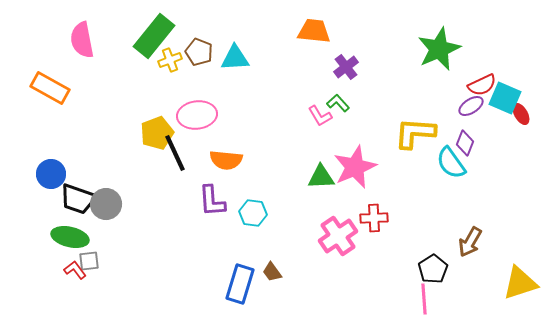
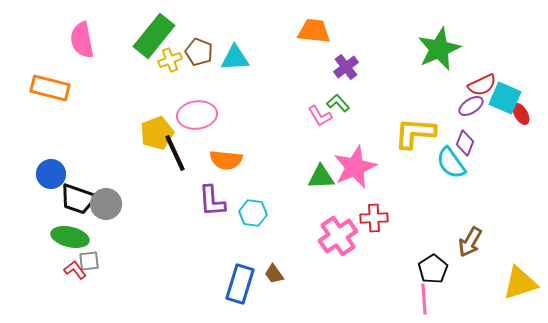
orange rectangle: rotated 15 degrees counterclockwise
brown trapezoid: moved 2 px right, 2 px down
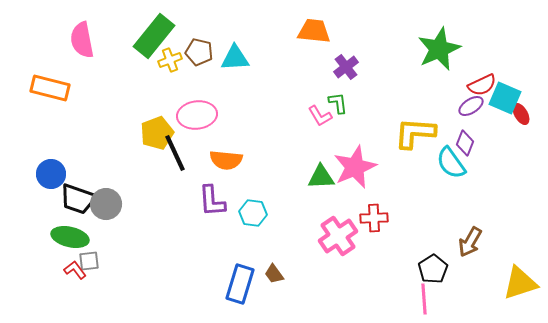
brown pentagon: rotated 8 degrees counterclockwise
green L-shape: rotated 35 degrees clockwise
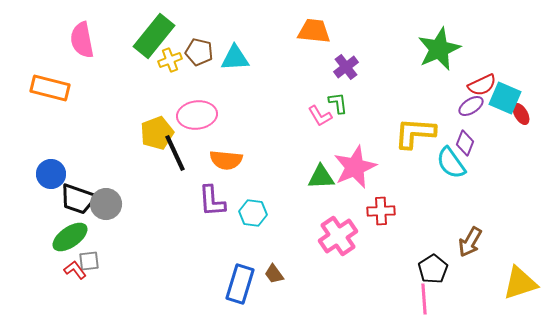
red cross: moved 7 px right, 7 px up
green ellipse: rotated 48 degrees counterclockwise
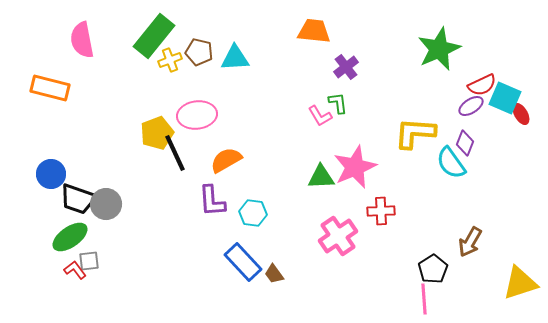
orange semicircle: rotated 144 degrees clockwise
blue rectangle: moved 3 px right, 22 px up; rotated 60 degrees counterclockwise
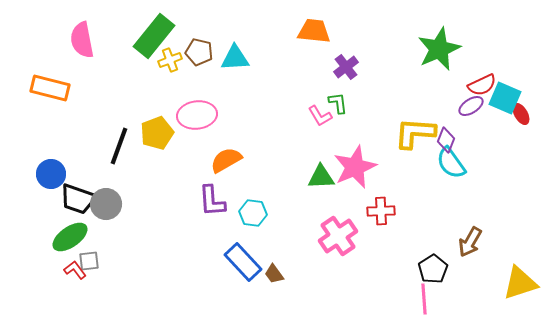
purple diamond: moved 19 px left, 3 px up
black line: moved 56 px left, 7 px up; rotated 45 degrees clockwise
